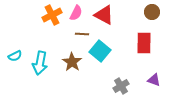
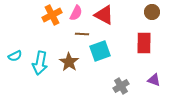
cyan square: rotated 30 degrees clockwise
brown star: moved 3 px left
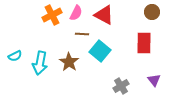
cyan square: rotated 30 degrees counterclockwise
purple triangle: rotated 32 degrees clockwise
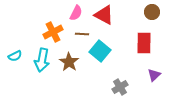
orange cross: moved 1 px right, 17 px down
cyan arrow: moved 2 px right, 3 px up
purple triangle: moved 5 px up; rotated 24 degrees clockwise
gray cross: moved 1 px left, 1 px down
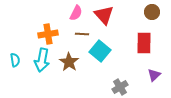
red triangle: rotated 20 degrees clockwise
orange cross: moved 5 px left, 2 px down; rotated 18 degrees clockwise
cyan semicircle: moved 4 px down; rotated 72 degrees counterclockwise
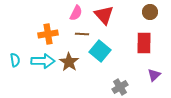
brown circle: moved 2 px left
cyan arrow: moved 1 px right, 1 px down; rotated 100 degrees counterclockwise
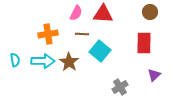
red triangle: moved 1 px left, 1 px up; rotated 45 degrees counterclockwise
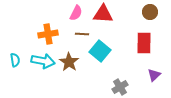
cyan arrow: rotated 10 degrees clockwise
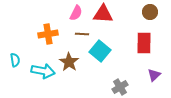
cyan arrow: moved 10 px down
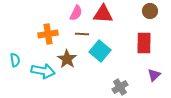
brown circle: moved 1 px up
brown star: moved 2 px left, 3 px up
